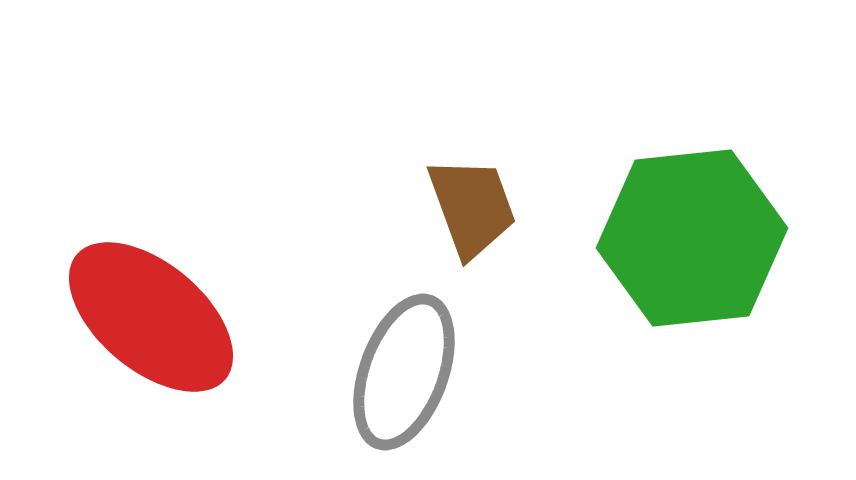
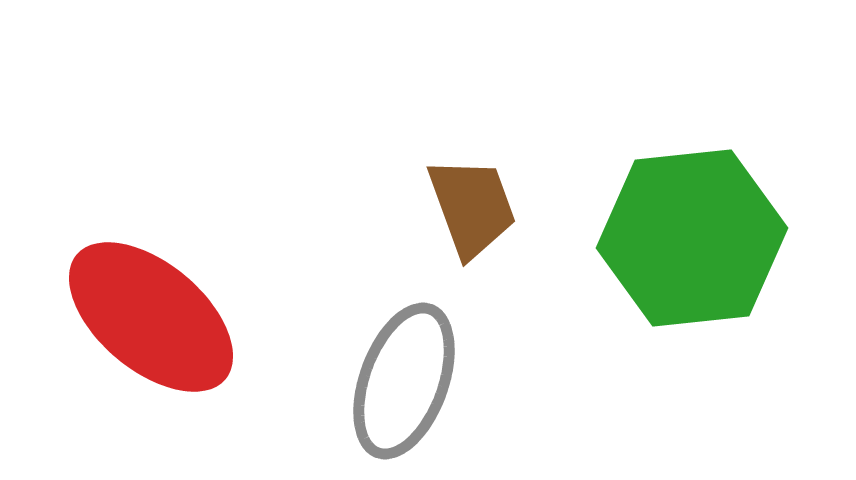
gray ellipse: moved 9 px down
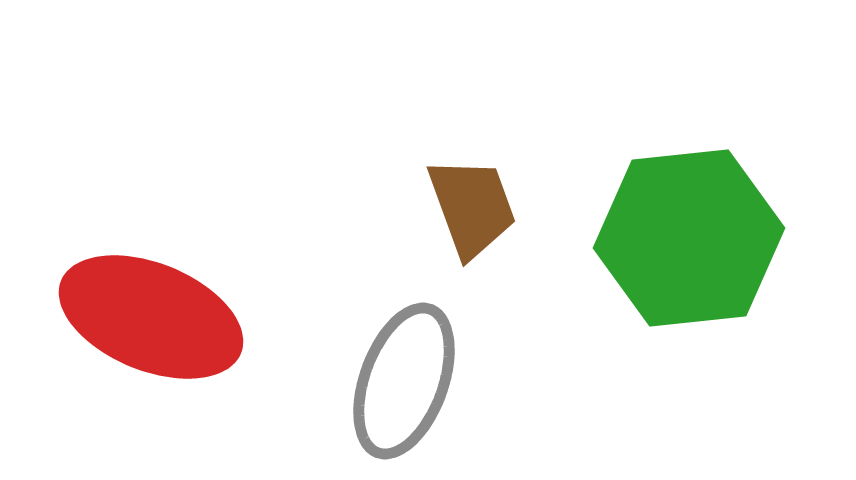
green hexagon: moved 3 px left
red ellipse: rotated 18 degrees counterclockwise
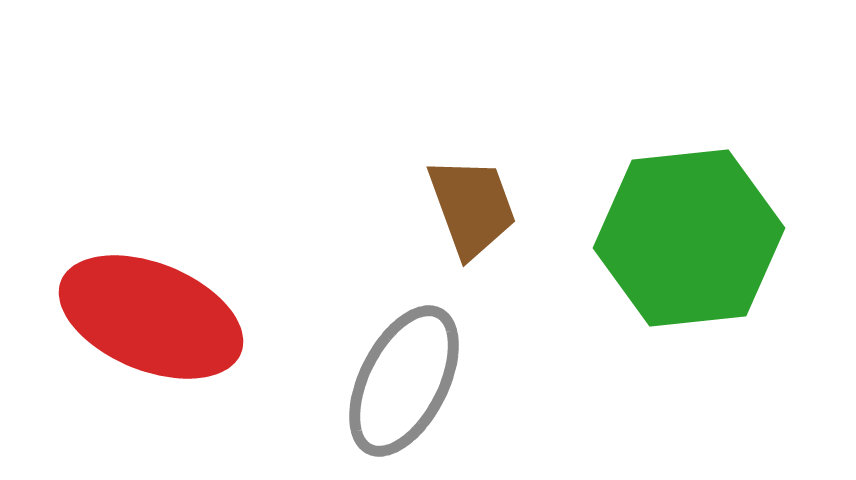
gray ellipse: rotated 7 degrees clockwise
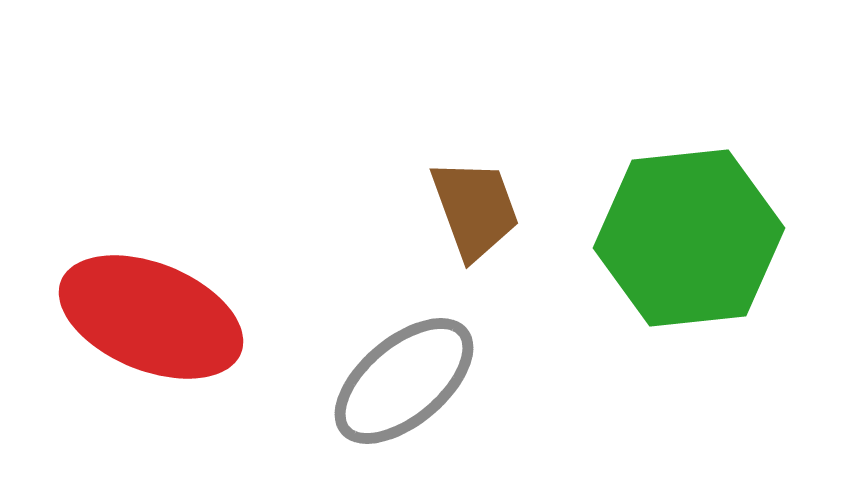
brown trapezoid: moved 3 px right, 2 px down
gray ellipse: rotated 23 degrees clockwise
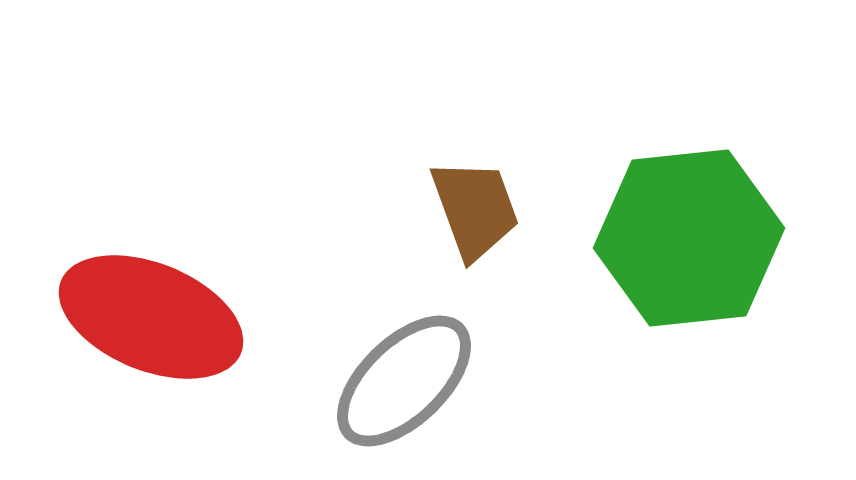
gray ellipse: rotated 4 degrees counterclockwise
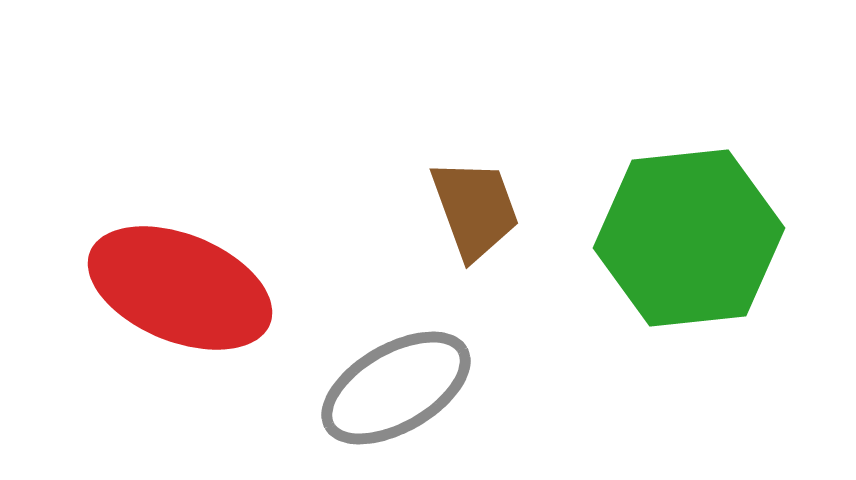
red ellipse: moved 29 px right, 29 px up
gray ellipse: moved 8 px left, 7 px down; rotated 14 degrees clockwise
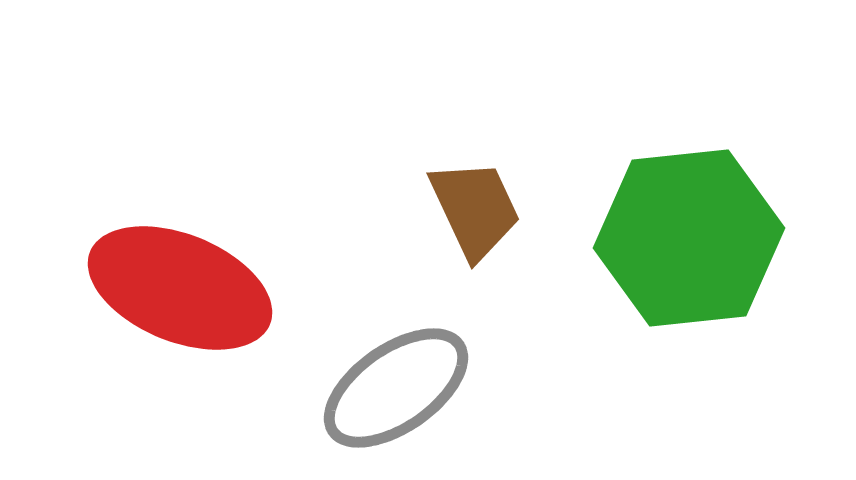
brown trapezoid: rotated 5 degrees counterclockwise
gray ellipse: rotated 5 degrees counterclockwise
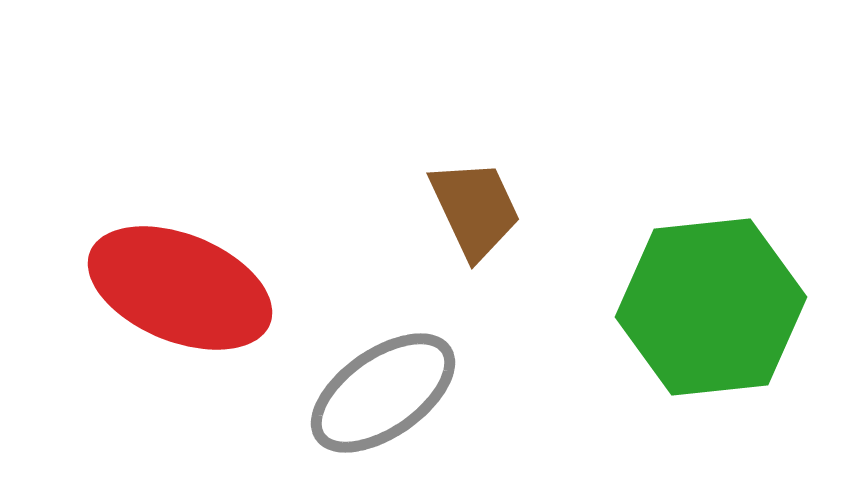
green hexagon: moved 22 px right, 69 px down
gray ellipse: moved 13 px left, 5 px down
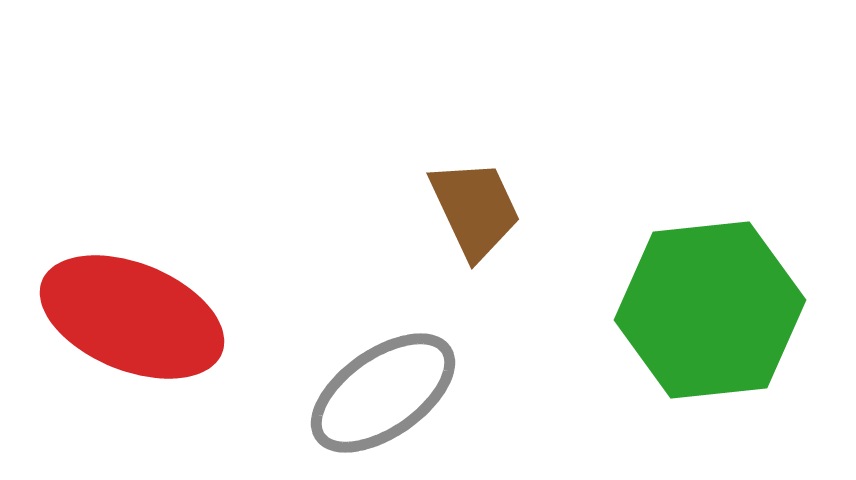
red ellipse: moved 48 px left, 29 px down
green hexagon: moved 1 px left, 3 px down
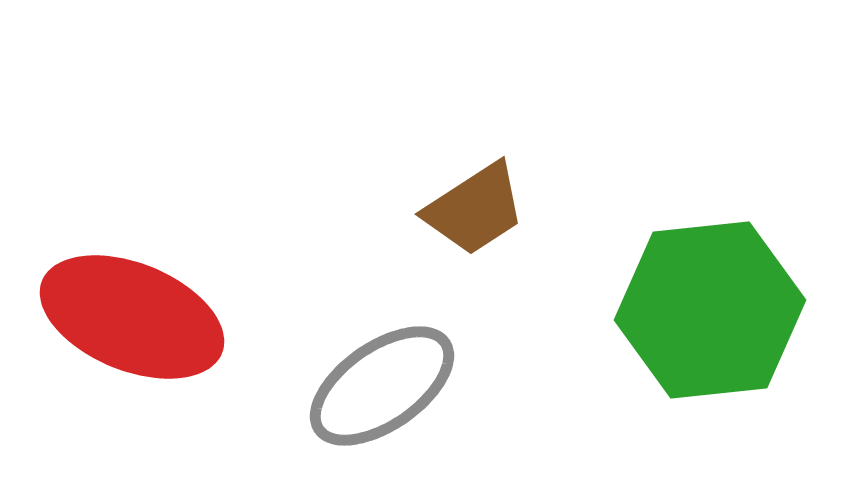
brown trapezoid: rotated 82 degrees clockwise
gray ellipse: moved 1 px left, 7 px up
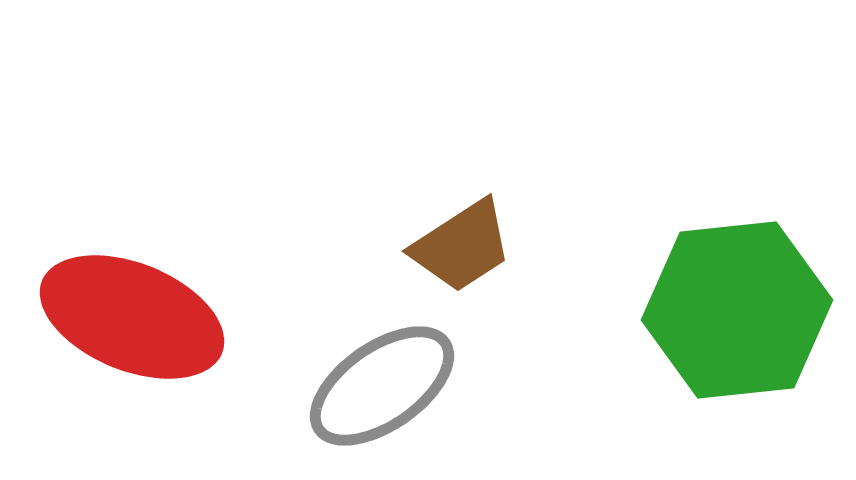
brown trapezoid: moved 13 px left, 37 px down
green hexagon: moved 27 px right
